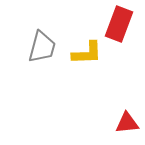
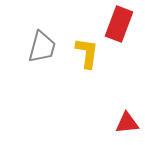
yellow L-shape: rotated 80 degrees counterclockwise
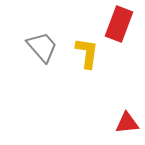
gray trapezoid: rotated 56 degrees counterclockwise
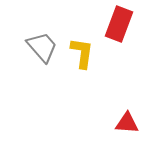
yellow L-shape: moved 5 px left
red triangle: rotated 10 degrees clockwise
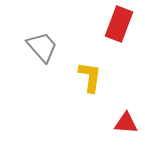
yellow L-shape: moved 8 px right, 24 px down
red triangle: moved 1 px left
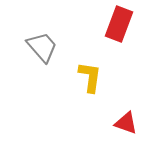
red triangle: rotated 15 degrees clockwise
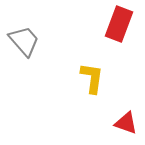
gray trapezoid: moved 18 px left, 6 px up
yellow L-shape: moved 2 px right, 1 px down
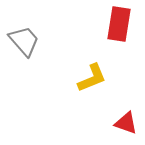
red rectangle: rotated 12 degrees counterclockwise
yellow L-shape: rotated 60 degrees clockwise
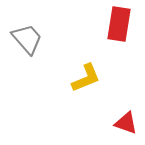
gray trapezoid: moved 3 px right, 2 px up
yellow L-shape: moved 6 px left
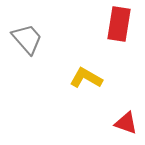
yellow L-shape: rotated 128 degrees counterclockwise
